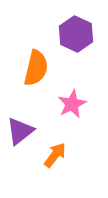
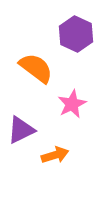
orange semicircle: rotated 66 degrees counterclockwise
purple triangle: moved 1 px right, 1 px up; rotated 12 degrees clockwise
orange arrow: rotated 36 degrees clockwise
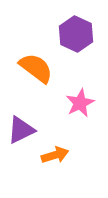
pink star: moved 8 px right, 1 px up
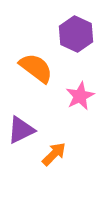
pink star: moved 7 px up
orange arrow: moved 1 px left, 1 px up; rotated 28 degrees counterclockwise
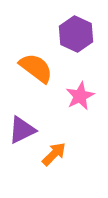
purple triangle: moved 1 px right
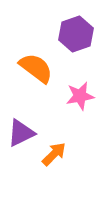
purple hexagon: rotated 16 degrees clockwise
pink star: rotated 16 degrees clockwise
purple triangle: moved 1 px left, 3 px down
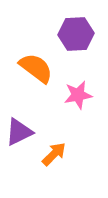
purple hexagon: rotated 16 degrees clockwise
pink star: moved 2 px left, 1 px up
purple triangle: moved 2 px left, 1 px up
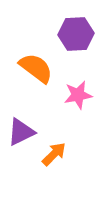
purple triangle: moved 2 px right
